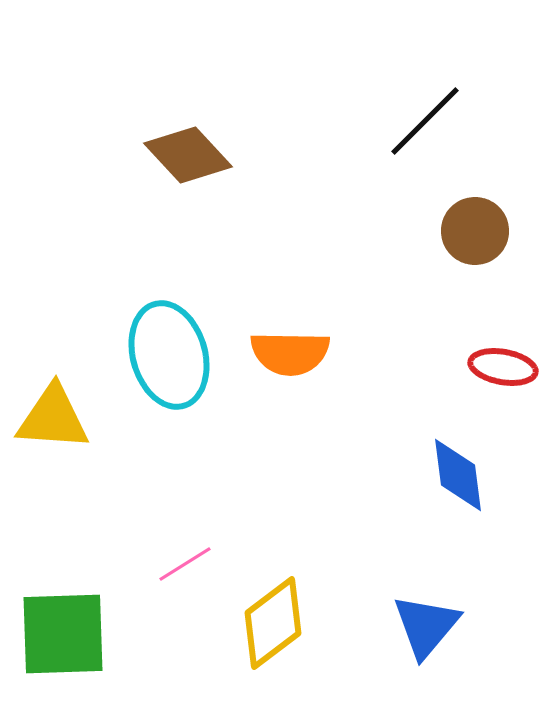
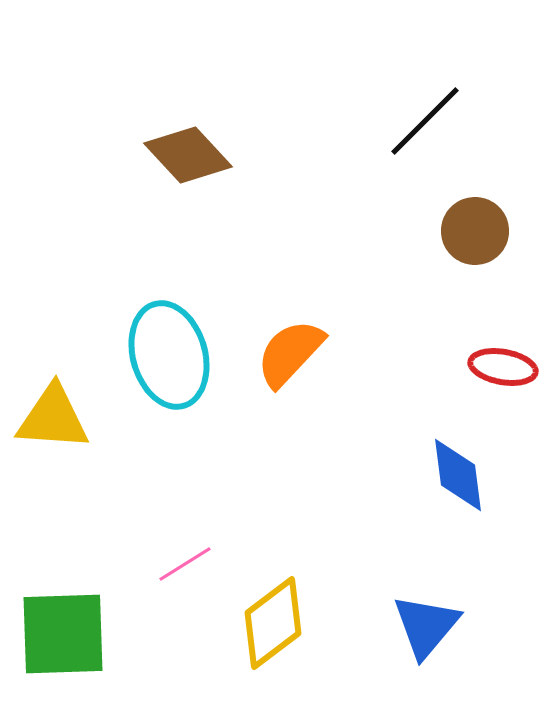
orange semicircle: rotated 132 degrees clockwise
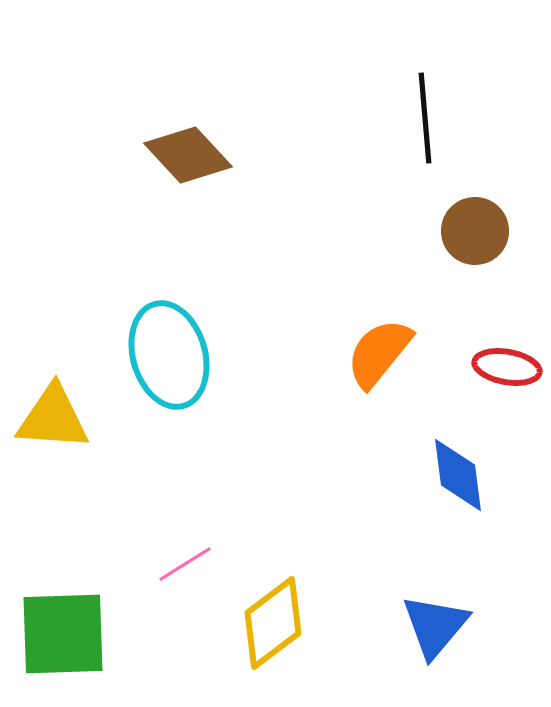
black line: moved 3 px up; rotated 50 degrees counterclockwise
orange semicircle: moved 89 px right; rotated 4 degrees counterclockwise
red ellipse: moved 4 px right
blue triangle: moved 9 px right
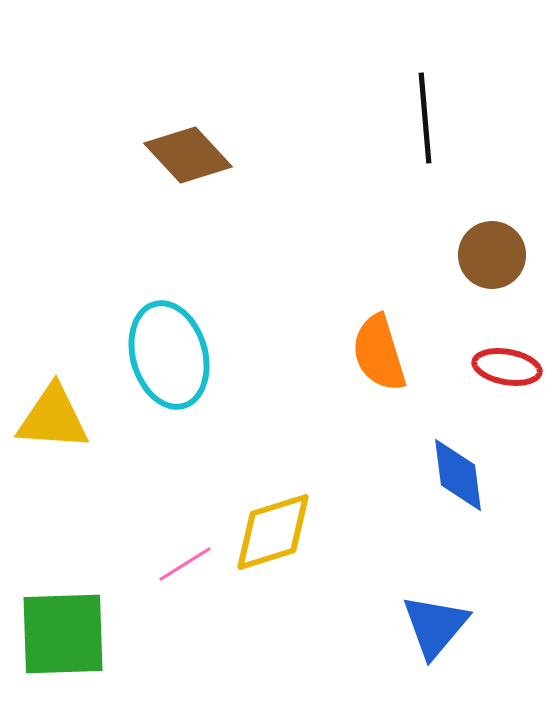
brown circle: moved 17 px right, 24 px down
orange semicircle: rotated 56 degrees counterclockwise
yellow diamond: moved 91 px up; rotated 20 degrees clockwise
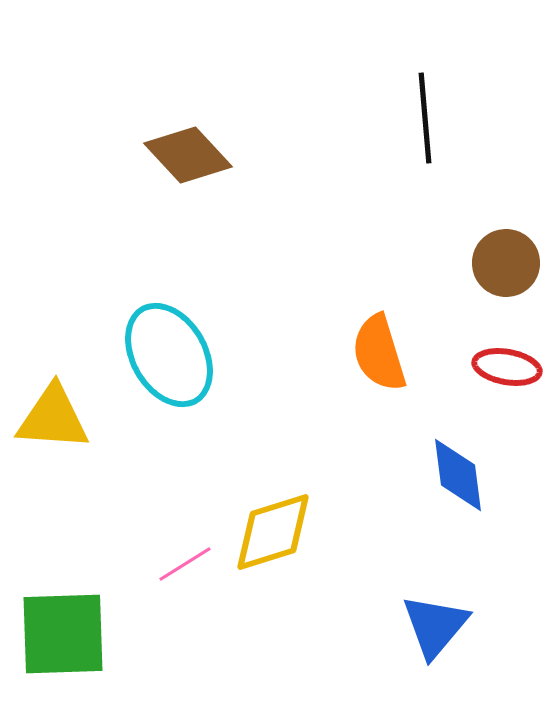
brown circle: moved 14 px right, 8 px down
cyan ellipse: rotated 14 degrees counterclockwise
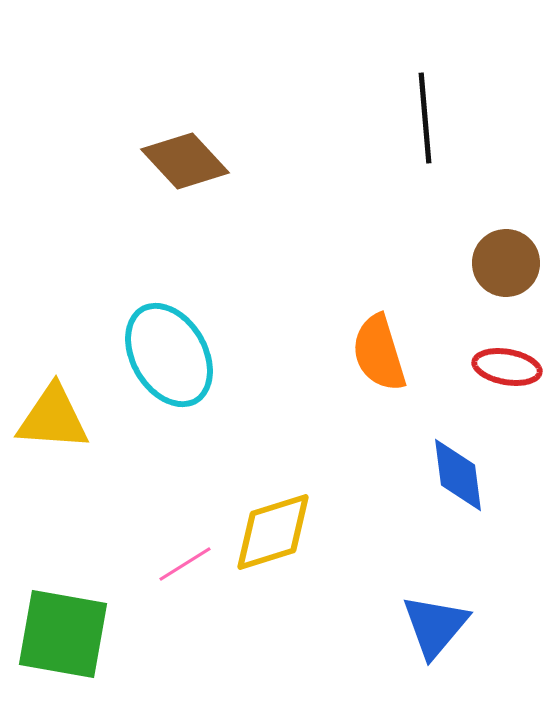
brown diamond: moved 3 px left, 6 px down
green square: rotated 12 degrees clockwise
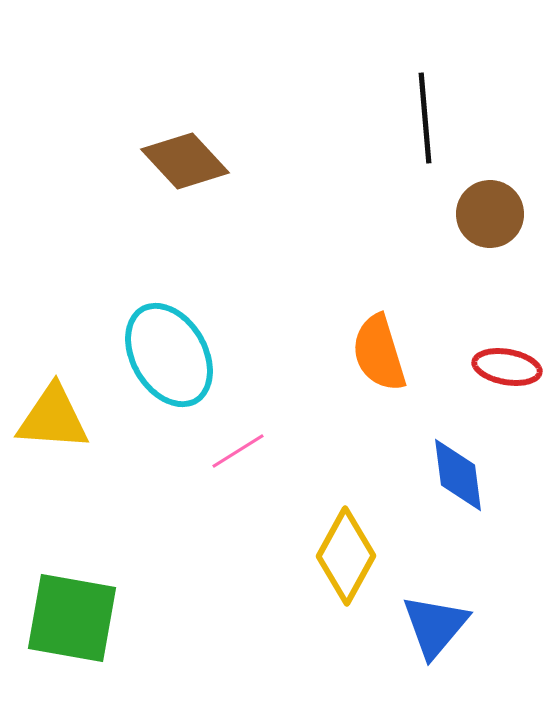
brown circle: moved 16 px left, 49 px up
yellow diamond: moved 73 px right, 24 px down; rotated 44 degrees counterclockwise
pink line: moved 53 px right, 113 px up
green square: moved 9 px right, 16 px up
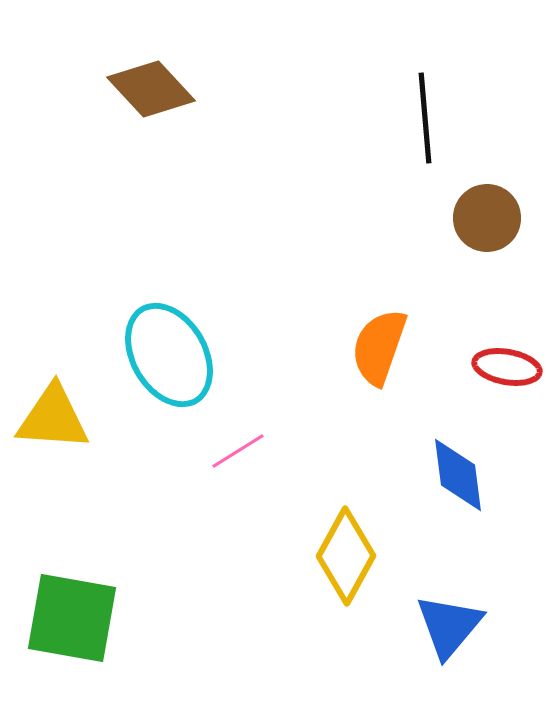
brown diamond: moved 34 px left, 72 px up
brown circle: moved 3 px left, 4 px down
orange semicircle: moved 6 px up; rotated 36 degrees clockwise
blue triangle: moved 14 px right
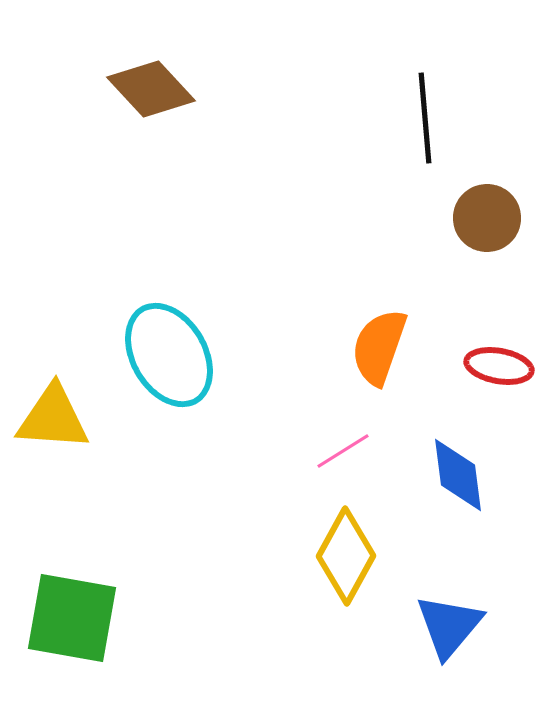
red ellipse: moved 8 px left, 1 px up
pink line: moved 105 px right
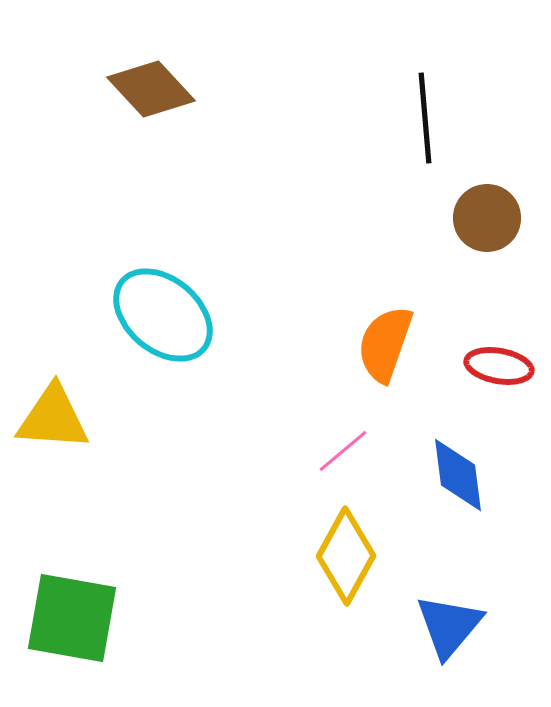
orange semicircle: moved 6 px right, 3 px up
cyan ellipse: moved 6 px left, 40 px up; rotated 20 degrees counterclockwise
pink line: rotated 8 degrees counterclockwise
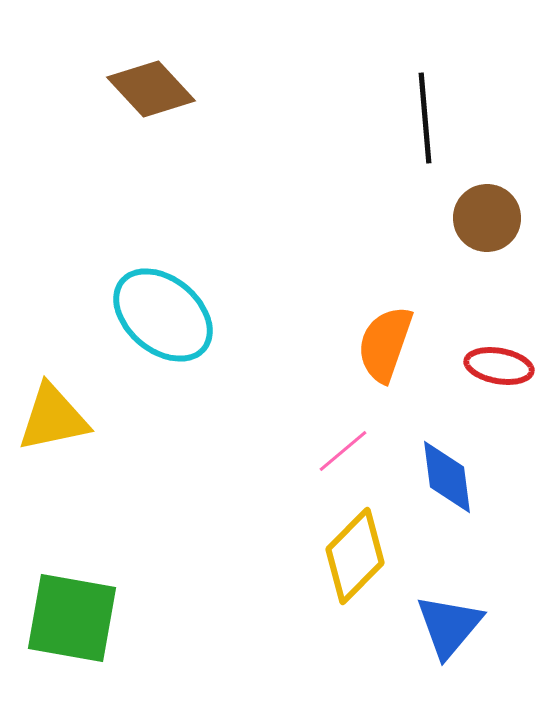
yellow triangle: rotated 16 degrees counterclockwise
blue diamond: moved 11 px left, 2 px down
yellow diamond: moved 9 px right; rotated 16 degrees clockwise
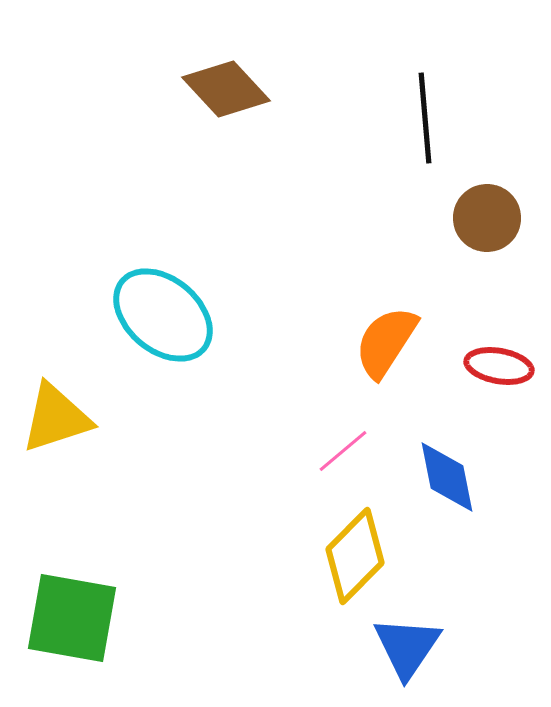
brown diamond: moved 75 px right
orange semicircle: moved 1 px right, 2 px up; rotated 14 degrees clockwise
yellow triangle: moved 3 px right; rotated 6 degrees counterclockwise
blue diamond: rotated 4 degrees counterclockwise
blue triangle: moved 42 px left, 21 px down; rotated 6 degrees counterclockwise
